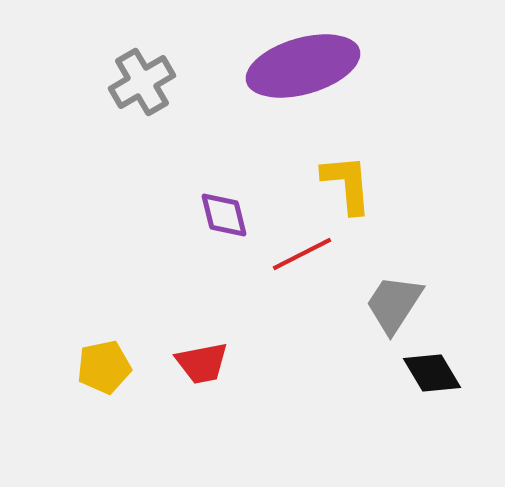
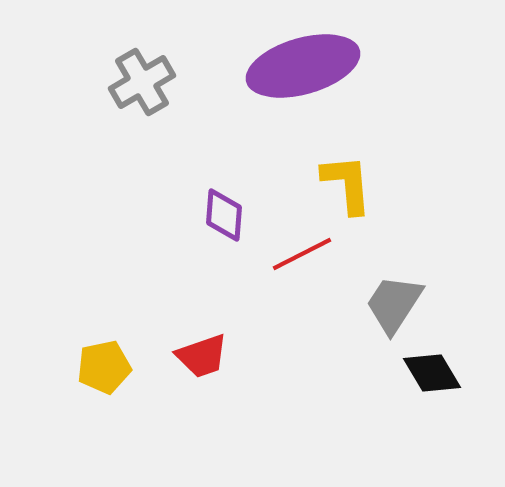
purple diamond: rotated 18 degrees clockwise
red trapezoid: moved 7 px up; rotated 8 degrees counterclockwise
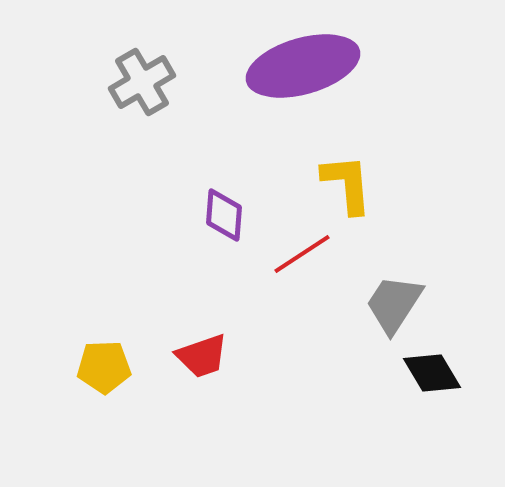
red line: rotated 6 degrees counterclockwise
yellow pentagon: rotated 10 degrees clockwise
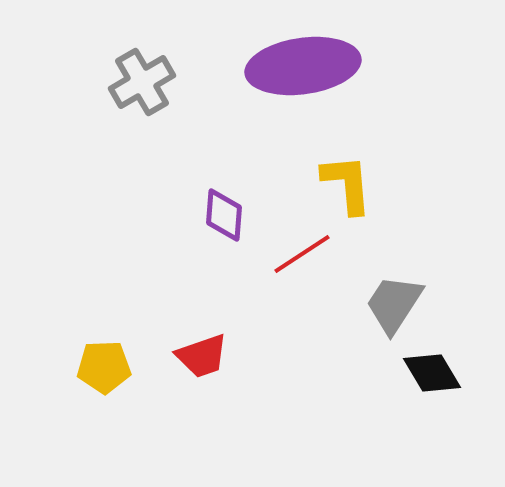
purple ellipse: rotated 8 degrees clockwise
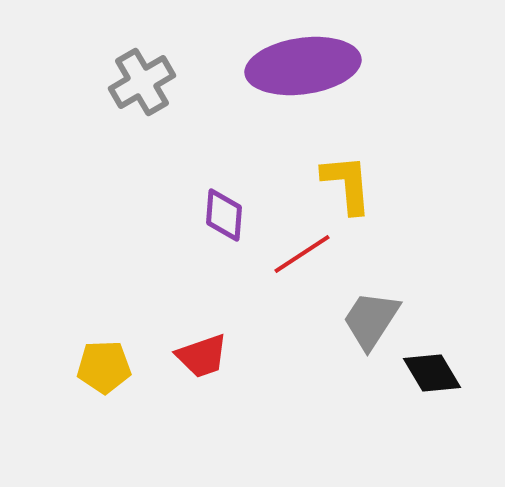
gray trapezoid: moved 23 px left, 16 px down
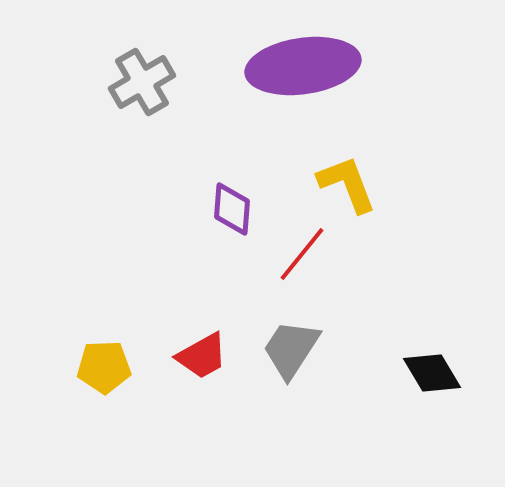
yellow L-shape: rotated 16 degrees counterclockwise
purple diamond: moved 8 px right, 6 px up
red line: rotated 18 degrees counterclockwise
gray trapezoid: moved 80 px left, 29 px down
red trapezoid: rotated 10 degrees counterclockwise
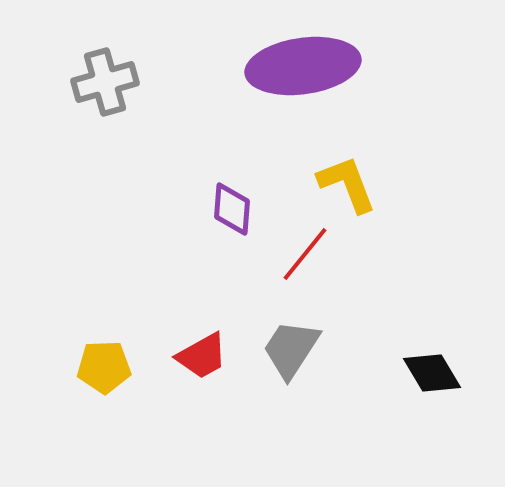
gray cross: moved 37 px left; rotated 14 degrees clockwise
red line: moved 3 px right
